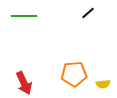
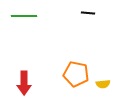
black line: rotated 48 degrees clockwise
orange pentagon: moved 2 px right; rotated 15 degrees clockwise
red arrow: rotated 25 degrees clockwise
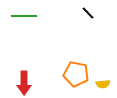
black line: rotated 40 degrees clockwise
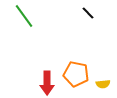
green line: rotated 55 degrees clockwise
red arrow: moved 23 px right
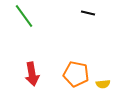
black line: rotated 32 degrees counterclockwise
red arrow: moved 15 px left, 9 px up; rotated 10 degrees counterclockwise
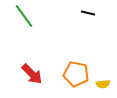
red arrow: rotated 35 degrees counterclockwise
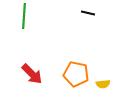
green line: rotated 40 degrees clockwise
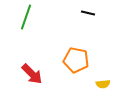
green line: moved 2 px right, 1 px down; rotated 15 degrees clockwise
orange pentagon: moved 14 px up
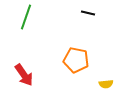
red arrow: moved 8 px left, 1 px down; rotated 10 degrees clockwise
yellow semicircle: moved 3 px right
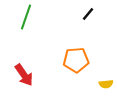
black line: moved 1 px down; rotated 64 degrees counterclockwise
orange pentagon: rotated 15 degrees counterclockwise
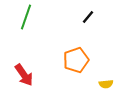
black line: moved 3 px down
orange pentagon: rotated 15 degrees counterclockwise
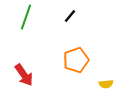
black line: moved 18 px left, 1 px up
